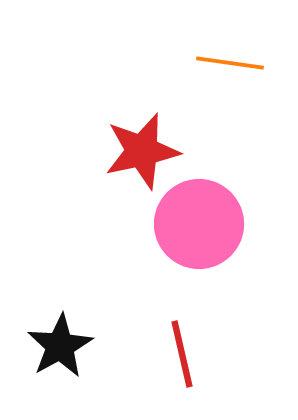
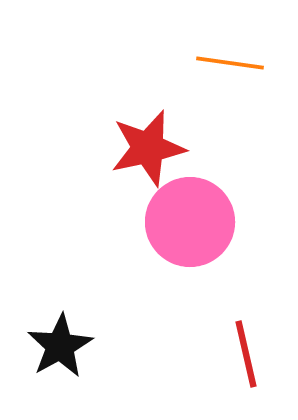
red star: moved 6 px right, 3 px up
pink circle: moved 9 px left, 2 px up
red line: moved 64 px right
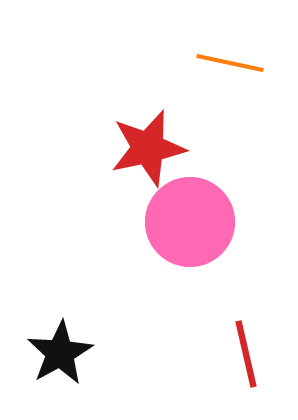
orange line: rotated 4 degrees clockwise
black star: moved 7 px down
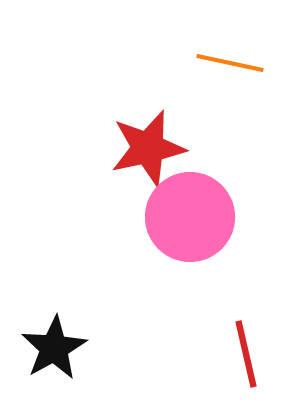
pink circle: moved 5 px up
black star: moved 6 px left, 5 px up
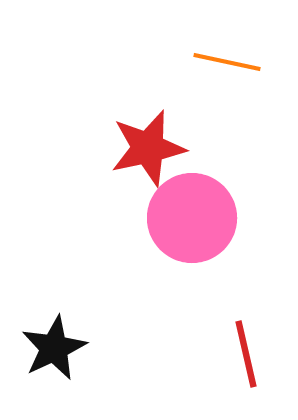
orange line: moved 3 px left, 1 px up
pink circle: moved 2 px right, 1 px down
black star: rotated 4 degrees clockwise
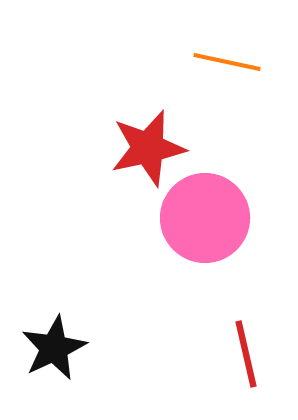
pink circle: moved 13 px right
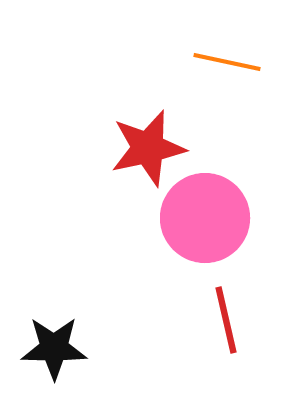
black star: rotated 26 degrees clockwise
red line: moved 20 px left, 34 px up
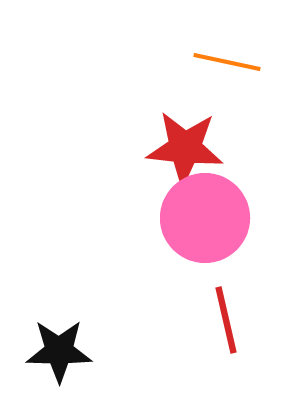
red star: moved 37 px right; rotated 18 degrees clockwise
black star: moved 5 px right, 3 px down
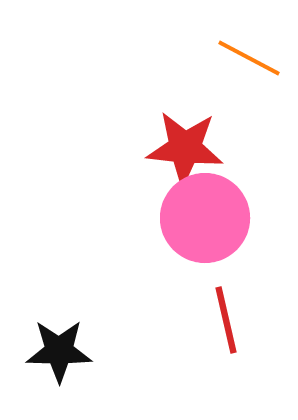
orange line: moved 22 px right, 4 px up; rotated 16 degrees clockwise
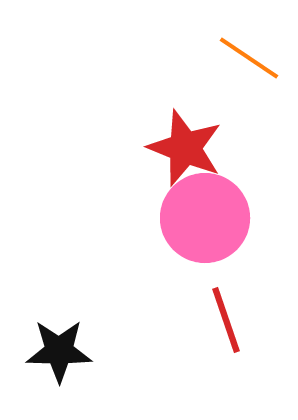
orange line: rotated 6 degrees clockwise
red star: rotated 16 degrees clockwise
red line: rotated 6 degrees counterclockwise
